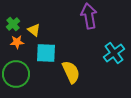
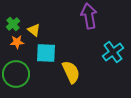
cyan cross: moved 1 px left, 1 px up
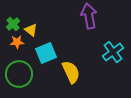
yellow triangle: moved 3 px left
cyan square: rotated 25 degrees counterclockwise
green circle: moved 3 px right
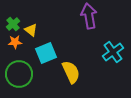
orange star: moved 2 px left
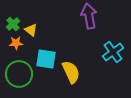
orange star: moved 1 px right, 1 px down
cyan square: moved 6 px down; rotated 30 degrees clockwise
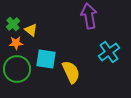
cyan cross: moved 4 px left
green circle: moved 2 px left, 5 px up
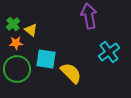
yellow semicircle: moved 1 px down; rotated 20 degrees counterclockwise
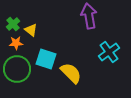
cyan square: rotated 10 degrees clockwise
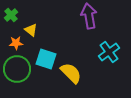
green cross: moved 2 px left, 9 px up
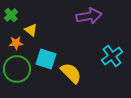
purple arrow: rotated 90 degrees clockwise
cyan cross: moved 3 px right, 4 px down
